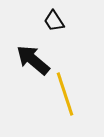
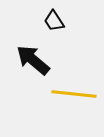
yellow line: moved 9 px right; rotated 66 degrees counterclockwise
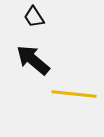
black trapezoid: moved 20 px left, 4 px up
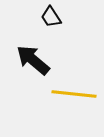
black trapezoid: moved 17 px right
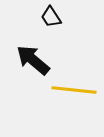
yellow line: moved 4 px up
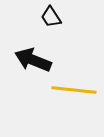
black arrow: rotated 18 degrees counterclockwise
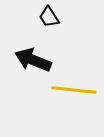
black trapezoid: moved 2 px left
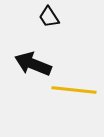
black arrow: moved 4 px down
